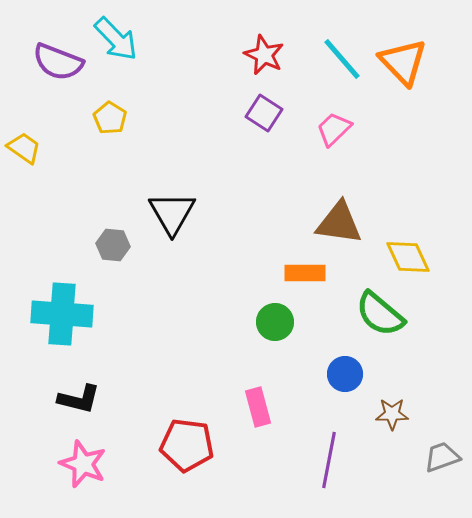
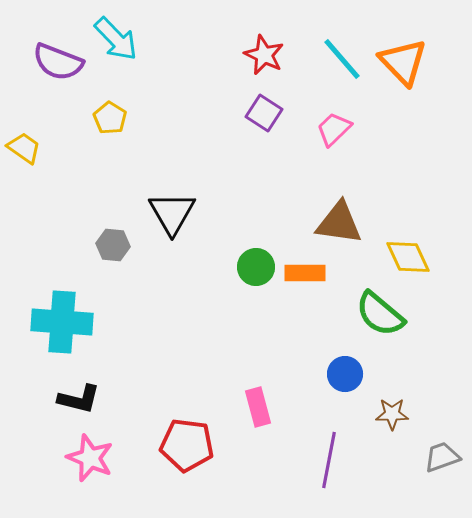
cyan cross: moved 8 px down
green circle: moved 19 px left, 55 px up
pink star: moved 7 px right, 6 px up
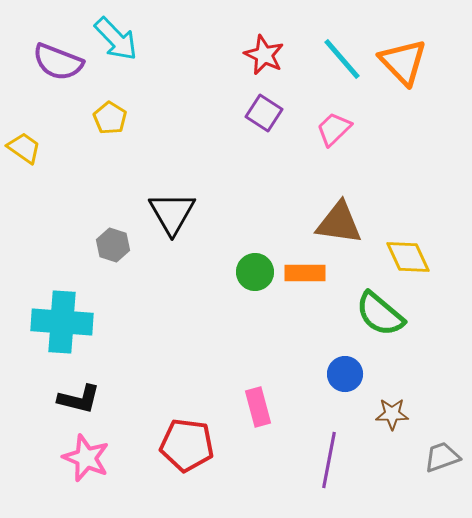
gray hexagon: rotated 12 degrees clockwise
green circle: moved 1 px left, 5 px down
pink star: moved 4 px left
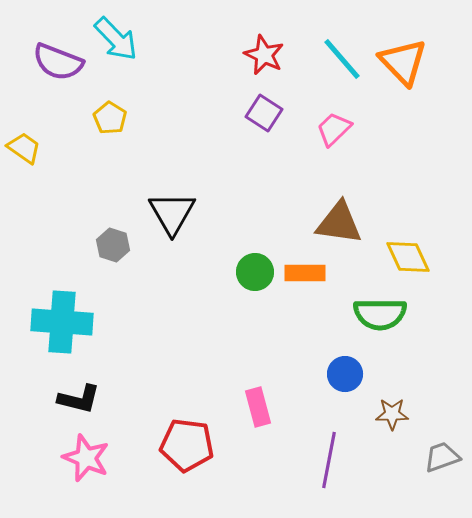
green semicircle: rotated 40 degrees counterclockwise
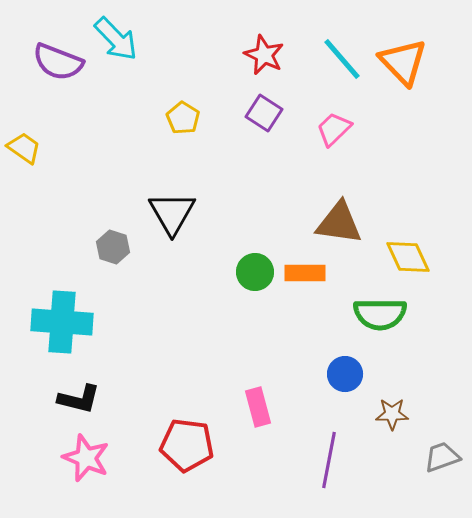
yellow pentagon: moved 73 px right
gray hexagon: moved 2 px down
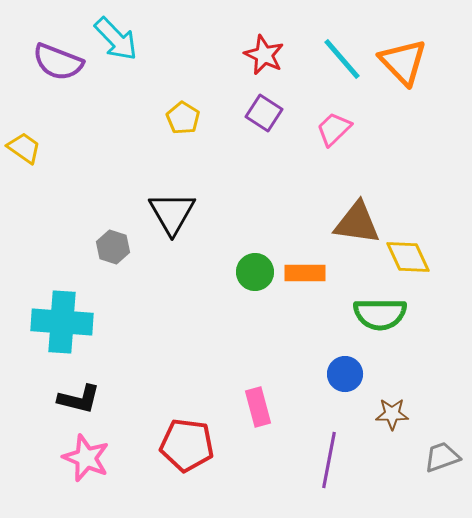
brown triangle: moved 18 px right
